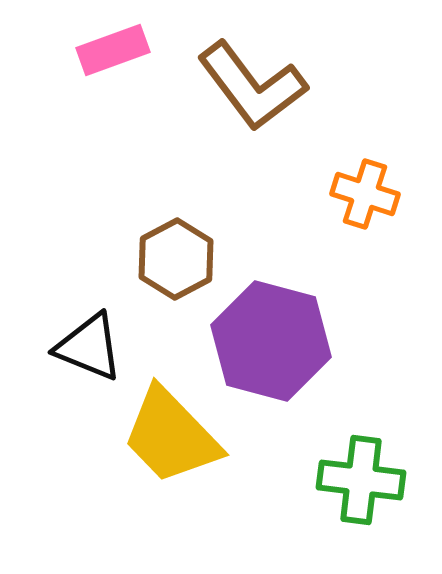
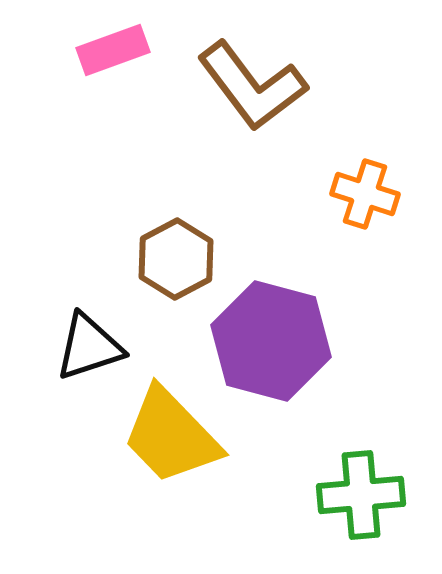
black triangle: rotated 40 degrees counterclockwise
green cross: moved 15 px down; rotated 12 degrees counterclockwise
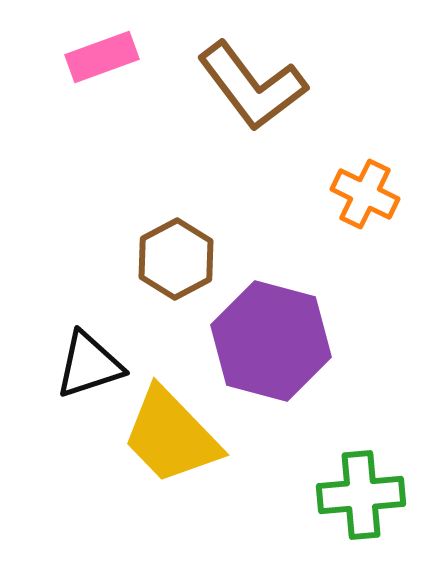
pink rectangle: moved 11 px left, 7 px down
orange cross: rotated 8 degrees clockwise
black triangle: moved 18 px down
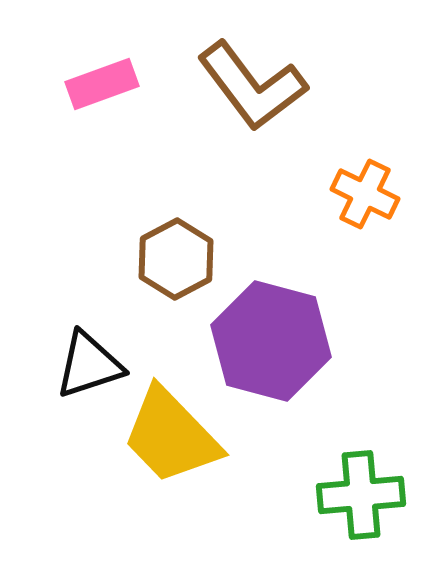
pink rectangle: moved 27 px down
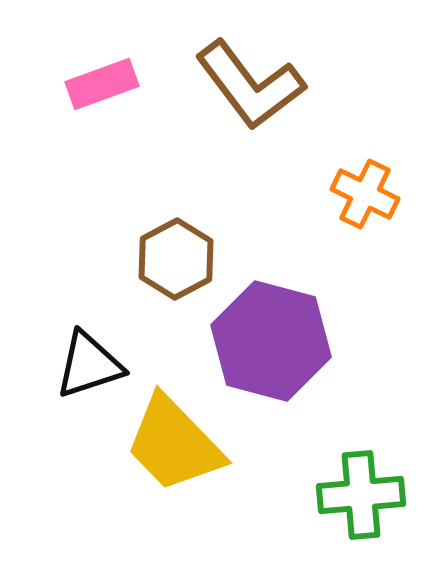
brown L-shape: moved 2 px left, 1 px up
yellow trapezoid: moved 3 px right, 8 px down
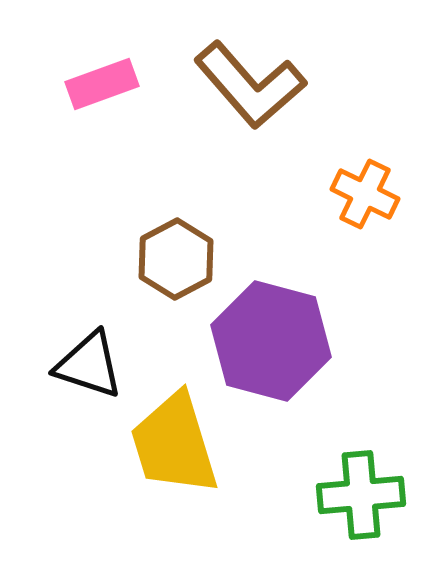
brown L-shape: rotated 4 degrees counterclockwise
black triangle: rotated 36 degrees clockwise
yellow trapezoid: rotated 27 degrees clockwise
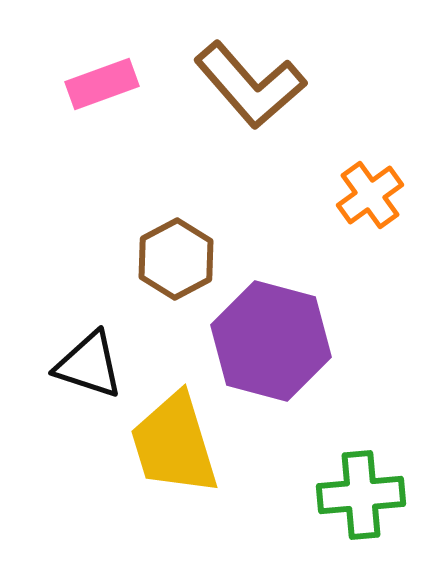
orange cross: moved 5 px right, 1 px down; rotated 28 degrees clockwise
